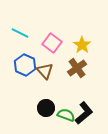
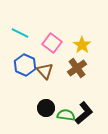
green semicircle: rotated 12 degrees counterclockwise
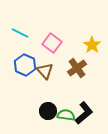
yellow star: moved 10 px right
black circle: moved 2 px right, 3 px down
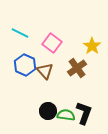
yellow star: moved 1 px down
black L-shape: rotated 30 degrees counterclockwise
